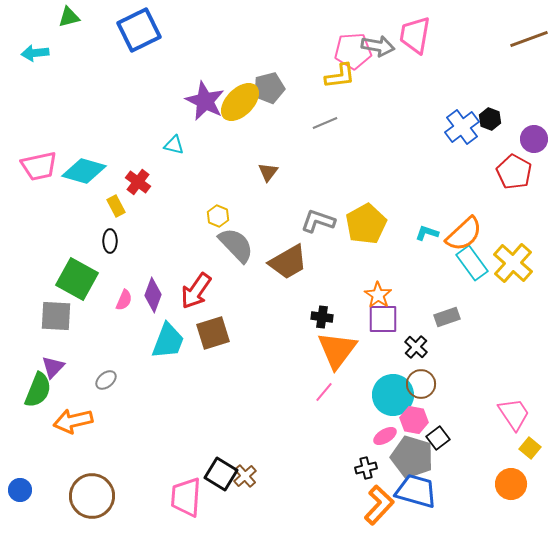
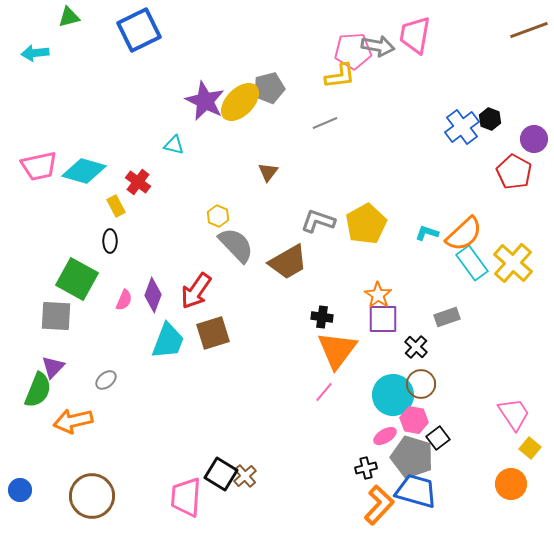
brown line at (529, 39): moved 9 px up
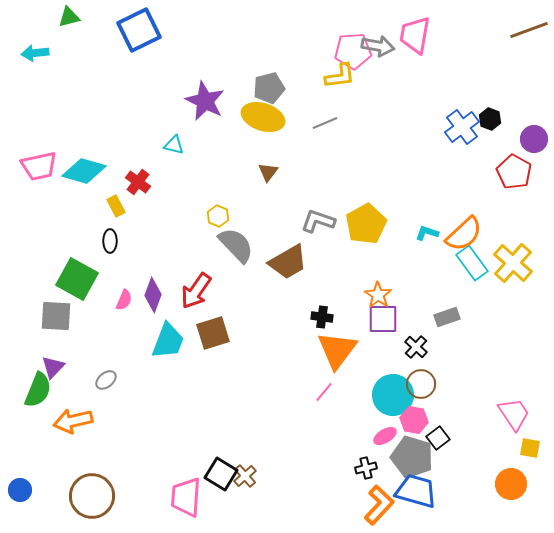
yellow ellipse at (240, 102): moved 23 px right, 15 px down; rotated 63 degrees clockwise
yellow square at (530, 448): rotated 30 degrees counterclockwise
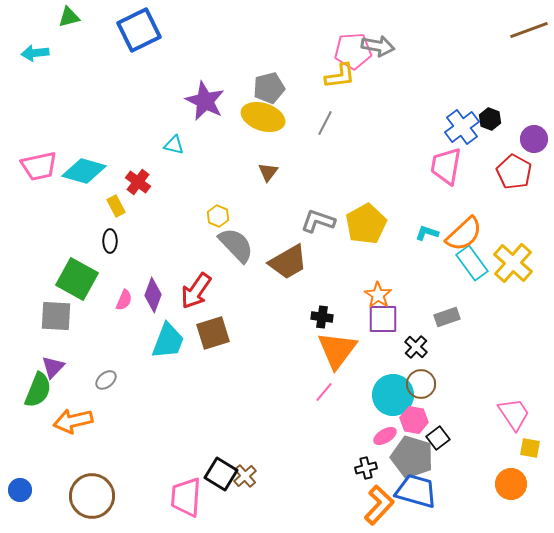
pink trapezoid at (415, 35): moved 31 px right, 131 px down
gray line at (325, 123): rotated 40 degrees counterclockwise
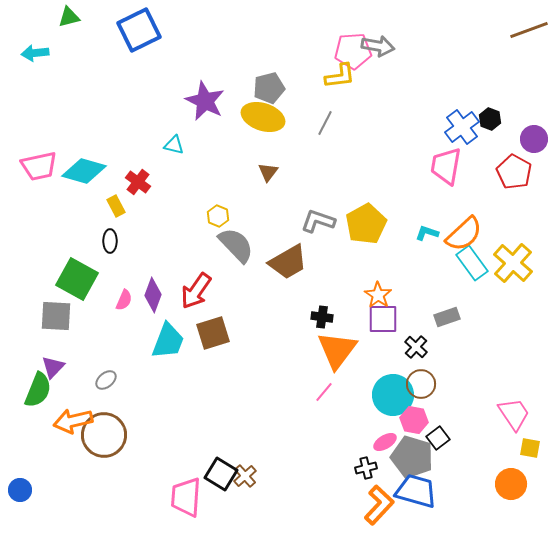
pink ellipse at (385, 436): moved 6 px down
brown circle at (92, 496): moved 12 px right, 61 px up
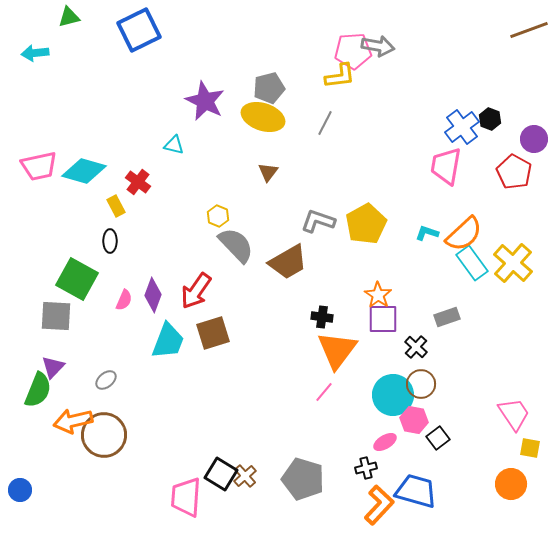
gray pentagon at (412, 457): moved 109 px left, 22 px down
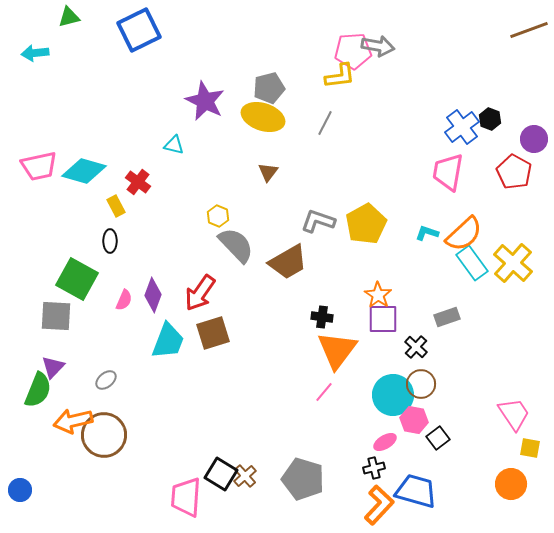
pink trapezoid at (446, 166): moved 2 px right, 6 px down
red arrow at (196, 291): moved 4 px right, 2 px down
black cross at (366, 468): moved 8 px right
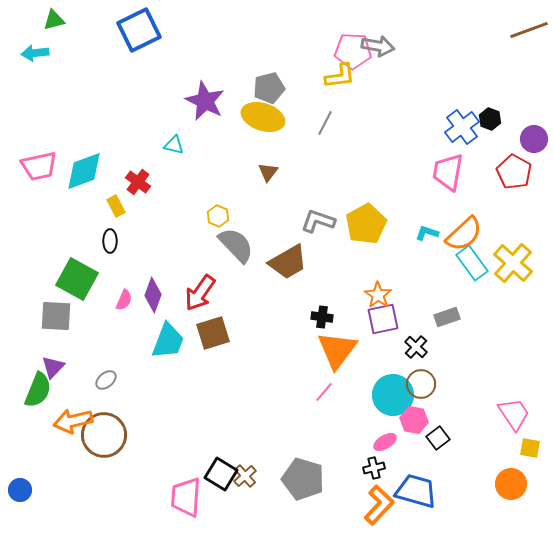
green triangle at (69, 17): moved 15 px left, 3 px down
pink pentagon at (353, 51): rotated 6 degrees clockwise
cyan diamond at (84, 171): rotated 36 degrees counterclockwise
purple square at (383, 319): rotated 12 degrees counterclockwise
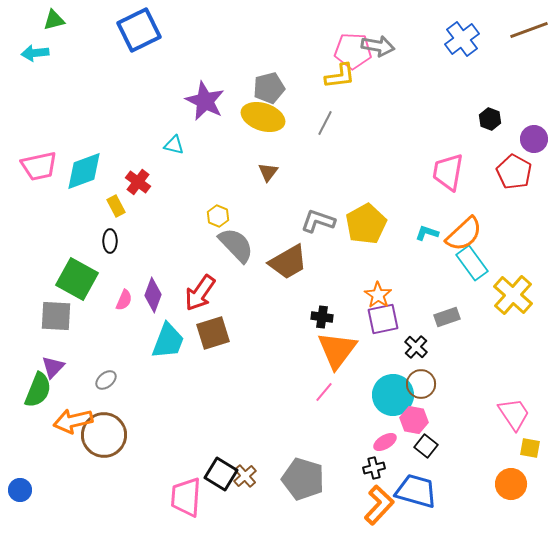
blue cross at (462, 127): moved 88 px up
yellow cross at (513, 263): moved 32 px down
black square at (438, 438): moved 12 px left, 8 px down; rotated 15 degrees counterclockwise
